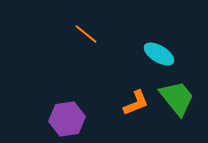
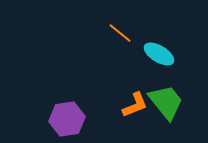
orange line: moved 34 px right, 1 px up
green trapezoid: moved 11 px left, 4 px down
orange L-shape: moved 1 px left, 2 px down
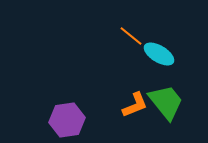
orange line: moved 11 px right, 3 px down
purple hexagon: moved 1 px down
